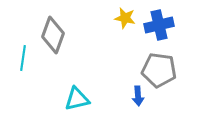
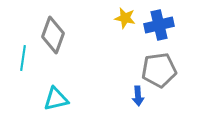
gray pentagon: rotated 16 degrees counterclockwise
cyan triangle: moved 21 px left
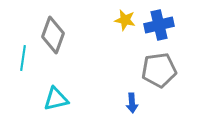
yellow star: moved 2 px down
blue arrow: moved 6 px left, 7 px down
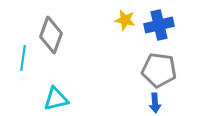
gray diamond: moved 2 px left
gray pentagon: rotated 16 degrees clockwise
blue arrow: moved 23 px right
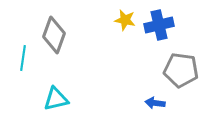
gray diamond: moved 3 px right
gray pentagon: moved 22 px right
blue arrow: rotated 102 degrees clockwise
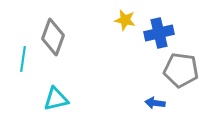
blue cross: moved 8 px down
gray diamond: moved 1 px left, 2 px down
cyan line: moved 1 px down
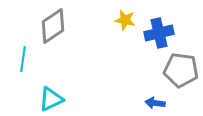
gray diamond: moved 11 px up; rotated 36 degrees clockwise
cyan triangle: moved 5 px left; rotated 12 degrees counterclockwise
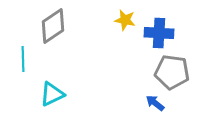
blue cross: rotated 16 degrees clockwise
cyan line: rotated 10 degrees counterclockwise
gray pentagon: moved 9 px left, 2 px down
cyan triangle: moved 1 px right, 5 px up
blue arrow: rotated 30 degrees clockwise
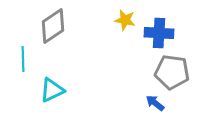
cyan triangle: moved 4 px up
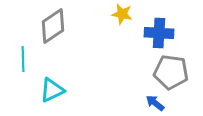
yellow star: moved 3 px left, 6 px up
gray pentagon: moved 1 px left
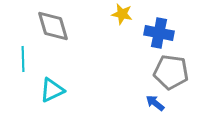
gray diamond: rotated 72 degrees counterclockwise
blue cross: rotated 8 degrees clockwise
